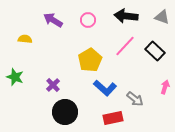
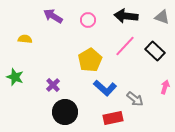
purple arrow: moved 4 px up
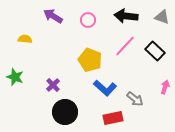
yellow pentagon: rotated 20 degrees counterclockwise
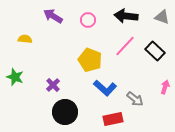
red rectangle: moved 1 px down
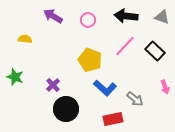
pink arrow: rotated 144 degrees clockwise
black circle: moved 1 px right, 3 px up
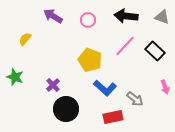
yellow semicircle: rotated 56 degrees counterclockwise
red rectangle: moved 2 px up
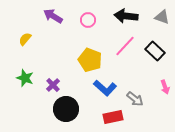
green star: moved 10 px right, 1 px down
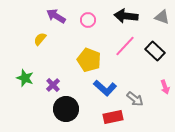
purple arrow: moved 3 px right
yellow semicircle: moved 15 px right
yellow pentagon: moved 1 px left
